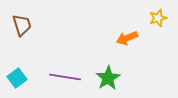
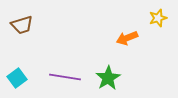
brown trapezoid: rotated 90 degrees clockwise
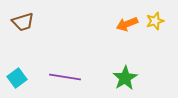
yellow star: moved 3 px left, 3 px down
brown trapezoid: moved 1 px right, 3 px up
orange arrow: moved 14 px up
green star: moved 17 px right
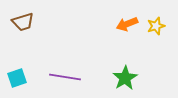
yellow star: moved 1 px right, 5 px down
cyan square: rotated 18 degrees clockwise
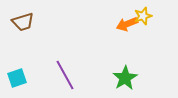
yellow star: moved 13 px left, 10 px up
purple line: moved 2 px up; rotated 52 degrees clockwise
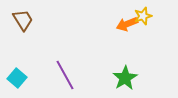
brown trapezoid: moved 2 px up; rotated 105 degrees counterclockwise
cyan square: rotated 30 degrees counterclockwise
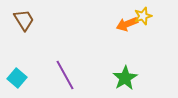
brown trapezoid: moved 1 px right
